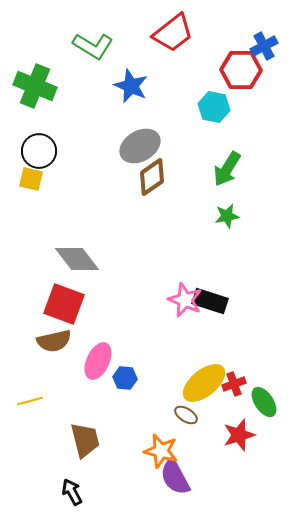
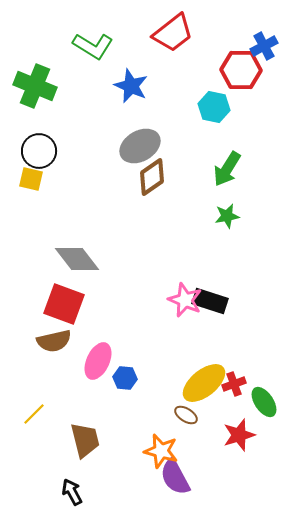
yellow line: moved 4 px right, 13 px down; rotated 30 degrees counterclockwise
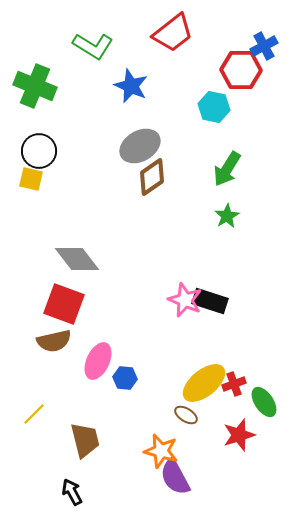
green star: rotated 20 degrees counterclockwise
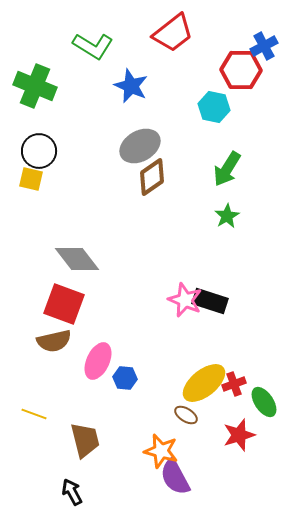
yellow line: rotated 65 degrees clockwise
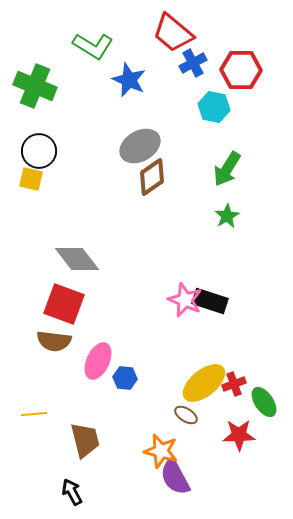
red trapezoid: rotated 78 degrees clockwise
blue cross: moved 71 px left, 17 px down
blue star: moved 2 px left, 6 px up
brown semicircle: rotated 20 degrees clockwise
yellow line: rotated 25 degrees counterclockwise
red star: rotated 16 degrees clockwise
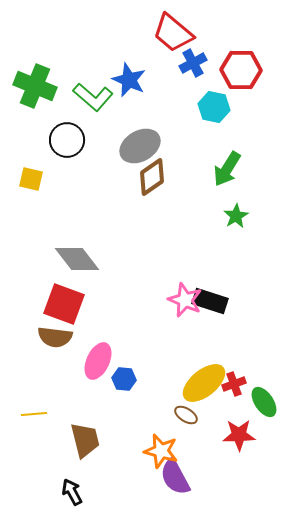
green L-shape: moved 51 px down; rotated 9 degrees clockwise
black circle: moved 28 px right, 11 px up
green star: moved 9 px right
brown semicircle: moved 1 px right, 4 px up
blue hexagon: moved 1 px left, 1 px down
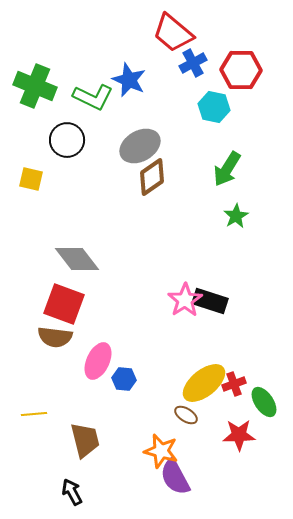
green L-shape: rotated 15 degrees counterclockwise
pink star: rotated 16 degrees clockwise
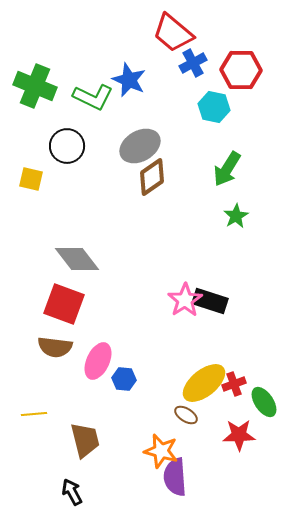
black circle: moved 6 px down
brown semicircle: moved 10 px down
purple semicircle: rotated 24 degrees clockwise
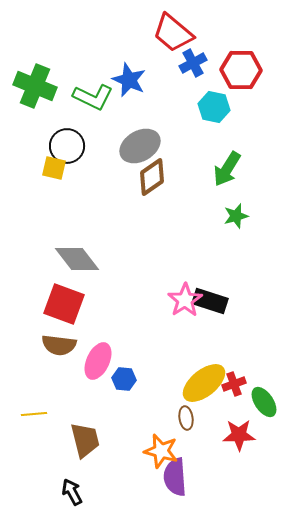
yellow square: moved 23 px right, 11 px up
green star: rotated 15 degrees clockwise
brown semicircle: moved 4 px right, 2 px up
brown ellipse: moved 3 px down; rotated 50 degrees clockwise
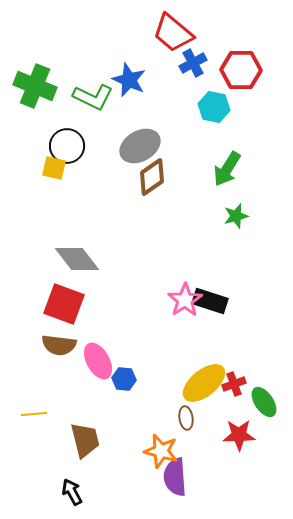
pink ellipse: rotated 54 degrees counterclockwise
